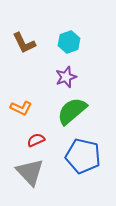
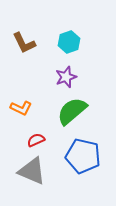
gray triangle: moved 2 px right, 1 px up; rotated 24 degrees counterclockwise
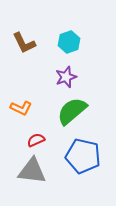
gray triangle: rotated 16 degrees counterclockwise
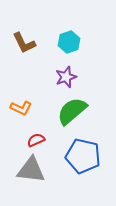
gray triangle: moved 1 px left, 1 px up
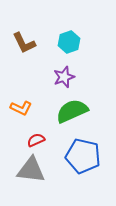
purple star: moved 2 px left
green semicircle: rotated 16 degrees clockwise
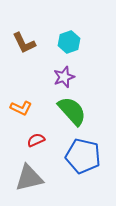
green semicircle: rotated 72 degrees clockwise
gray triangle: moved 2 px left, 8 px down; rotated 20 degrees counterclockwise
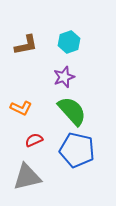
brown L-shape: moved 2 px right, 2 px down; rotated 75 degrees counterclockwise
red semicircle: moved 2 px left
blue pentagon: moved 6 px left, 6 px up
gray triangle: moved 2 px left, 1 px up
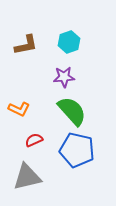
purple star: rotated 15 degrees clockwise
orange L-shape: moved 2 px left, 1 px down
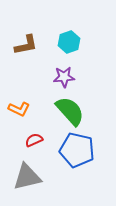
green semicircle: moved 2 px left
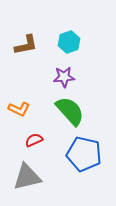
blue pentagon: moved 7 px right, 4 px down
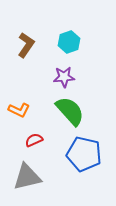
brown L-shape: rotated 45 degrees counterclockwise
orange L-shape: moved 1 px down
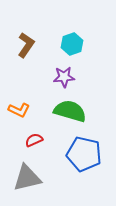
cyan hexagon: moved 3 px right, 2 px down
green semicircle: rotated 32 degrees counterclockwise
gray triangle: moved 1 px down
